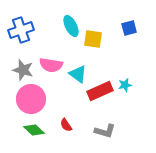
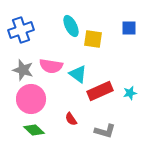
blue square: rotated 14 degrees clockwise
pink semicircle: moved 1 px down
cyan star: moved 5 px right, 8 px down
red semicircle: moved 5 px right, 6 px up
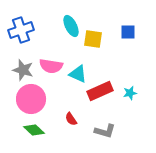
blue square: moved 1 px left, 4 px down
cyan triangle: rotated 12 degrees counterclockwise
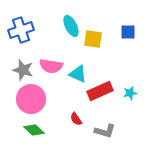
red semicircle: moved 5 px right
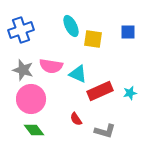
green diamond: rotated 10 degrees clockwise
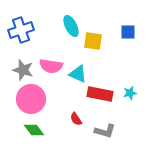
yellow square: moved 2 px down
red rectangle: moved 3 px down; rotated 35 degrees clockwise
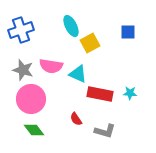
yellow square: moved 3 px left, 2 px down; rotated 36 degrees counterclockwise
cyan star: rotated 16 degrees clockwise
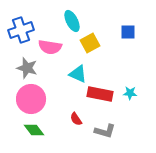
cyan ellipse: moved 1 px right, 5 px up
pink semicircle: moved 1 px left, 19 px up
gray star: moved 4 px right, 2 px up
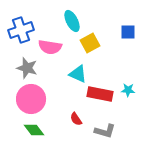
cyan star: moved 2 px left, 3 px up
